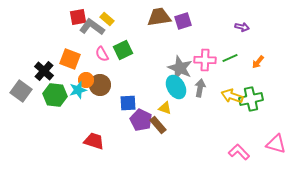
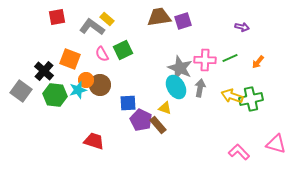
red square: moved 21 px left
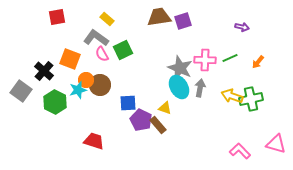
gray L-shape: moved 4 px right, 11 px down
cyan ellipse: moved 3 px right
green hexagon: moved 7 px down; rotated 20 degrees clockwise
pink L-shape: moved 1 px right, 1 px up
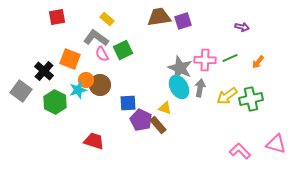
yellow arrow: moved 5 px left; rotated 55 degrees counterclockwise
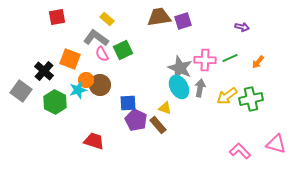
purple pentagon: moved 5 px left
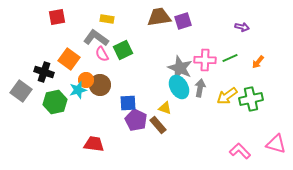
yellow rectangle: rotated 32 degrees counterclockwise
orange square: moved 1 px left; rotated 15 degrees clockwise
black cross: moved 1 px down; rotated 24 degrees counterclockwise
green hexagon: rotated 20 degrees clockwise
red trapezoid: moved 3 px down; rotated 10 degrees counterclockwise
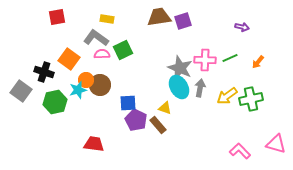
pink semicircle: rotated 119 degrees clockwise
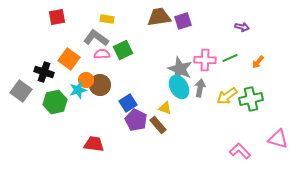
gray star: moved 1 px down
blue square: rotated 30 degrees counterclockwise
pink triangle: moved 2 px right, 5 px up
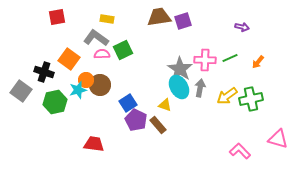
gray star: rotated 10 degrees clockwise
yellow triangle: moved 3 px up
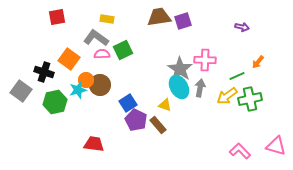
green line: moved 7 px right, 18 px down
green cross: moved 1 px left
pink triangle: moved 2 px left, 7 px down
